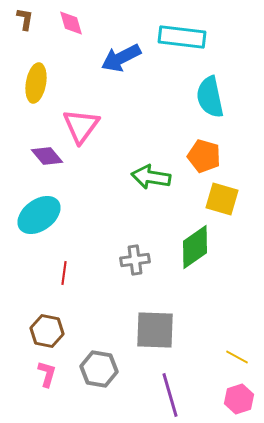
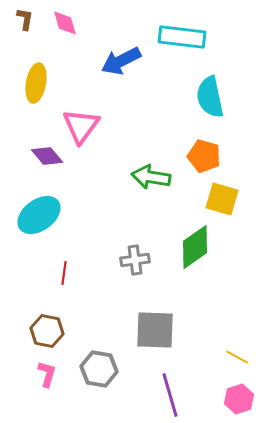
pink diamond: moved 6 px left
blue arrow: moved 3 px down
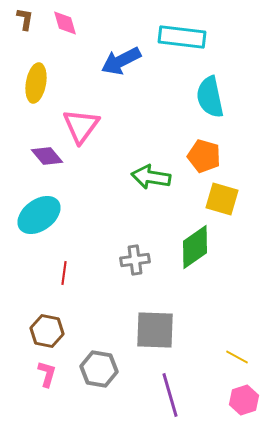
pink hexagon: moved 5 px right, 1 px down
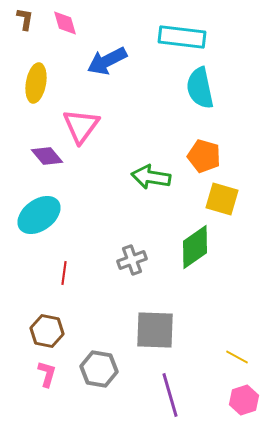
blue arrow: moved 14 px left
cyan semicircle: moved 10 px left, 9 px up
gray cross: moved 3 px left; rotated 12 degrees counterclockwise
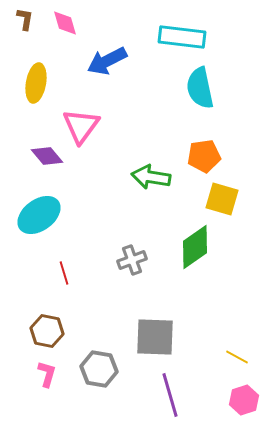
orange pentagon: rotated 24 degrees counterclockwise
red line: rotated 25 degrees counterclockwise
gray square: moved 7 px down
